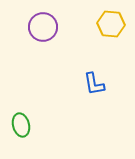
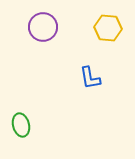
yellow hexagon: moved 3 px left, 4 px down
blue L-shape: moved 4 px left, 6 px up
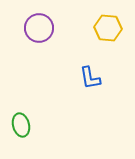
purple circle: moved 4 px left, 1 px down
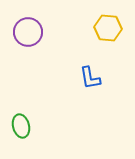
purple circle: moved 11 px left, 4 px down
green ellipse: moved 1 px down
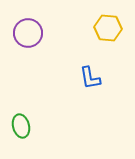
purple circle: moved 1 px down
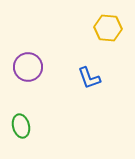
purple circle: moved 34 px down
blue L-shape: moved 1 px left; rotated 10 degrees counterclockwise
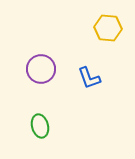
purple circle: moved 13 px right, 2 px down
green ellipse: moved 19 px right
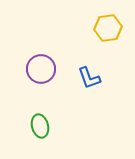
yellow hexagon: rotated 12 degrees counterclockwise
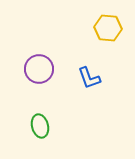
yellow hexagon: rotated 12 degrees clockwise
purple circle: moved 2 px left
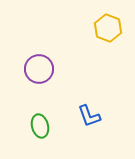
yellow hexagon: rotated 16 degrees clockwise
blue L-shape: moved 38 px down
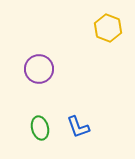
blue L-shape: moved 11 px left, 11 px down
green ellipse: moved 2 px down
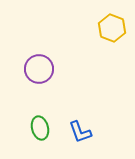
yellow hexagon: moved 4 px right
blue L-shape: moved 2 px right, 5 px down
